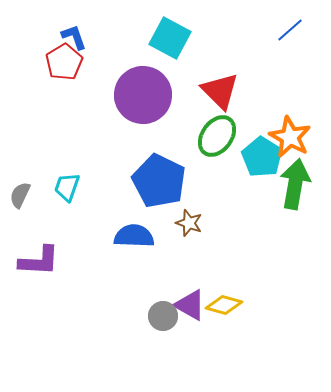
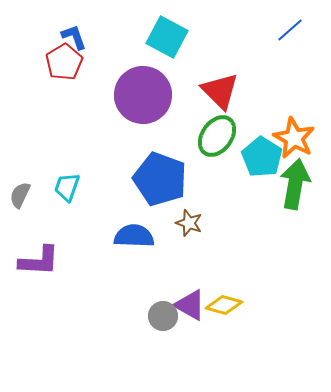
cyan square: moved 3 px left, 1 px up
orange star: moved 4 px right, 1 px down
blue pentagon: moved 1 px right, 2 px up; rotated 6 degrees counterclockwise
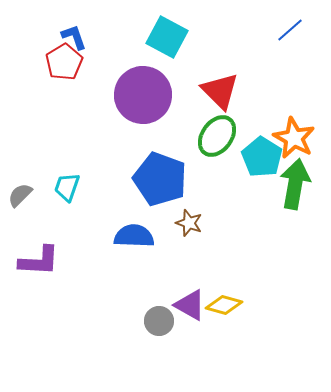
gray semicircle: rotated 20 degrees clockwise
gray circle: moved 4 px left, 5 px down
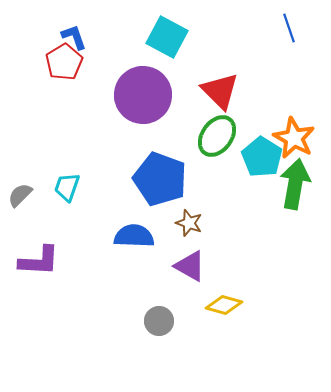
blue line: moved 1 px left, 2 px up; rotated 68 degrees counterclockwise
purple triangle: moved 39 px up
